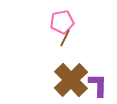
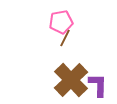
pink pentagon: moved 1 px left
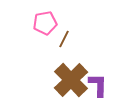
pink pentagon: moved 16 px left, 1 px down
brown line: moved 1 px left, 1 px down
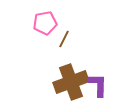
brown cross: moved 2 px down; rotated 24 degrees clockwise
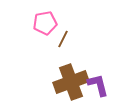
brown line: moved 1 px left
purple L-shape: rotated 15 degrees counterclockwise
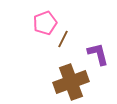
pink pentagon: rotated 10 degrees counterclockwise
purple L-shape: moved 31 px up
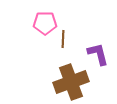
pink pentagon: rotated 20 degrees clockwise
brown line: rotated 24 degrees counterclockwise
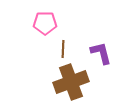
brown line: moved 10 px down
purple L-shape: moved 3 px right, 1 px up
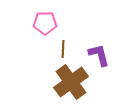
purple L-shape: moved 2 px left, 2 px down
brown cross: rotated 16 degrees counterclockwise
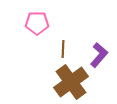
pink pentagon: moved 8 px left
purple L-shape: rotated 55 degrees clockwise
